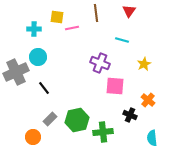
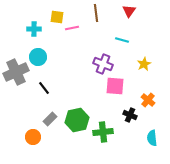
purple cross: moved 3 px right, 1 px down
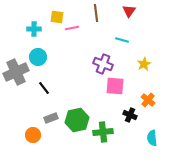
gray rectangle: moved 1 px right, 1 px up; rotated 24 degrees clockwise
orange circle: moved 2 px up
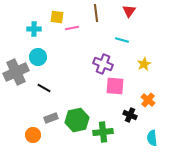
black line: rotated 24 degrees counterclockwise
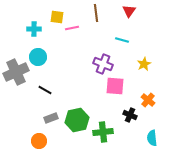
black line: moved 1 px right, 2 px down
orange circle: moved 6 px right, 6 px down
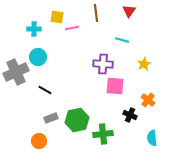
purple cross: rotated 18 degrees counterclockwise
green cross: moved 2 px down
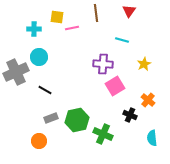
cyan circle: moved 1 px right
pink square: rotated 36 degrees counterclockwise
green cross: rotated 30 degrees clockwise
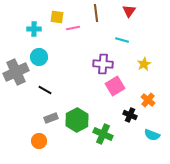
pink line: moved 1 px right
green hexagon: rotated 15 degrees counterclockwise
cyan semicircle: moved 3 px up; rotated 63 degrees counterclockwise
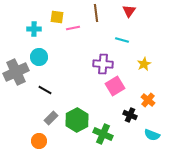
gray rectangle: rotated 24 degrees counterclockwise
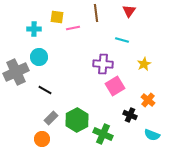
orange circle: moved 3 px right, 2 px up
